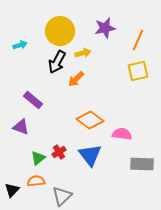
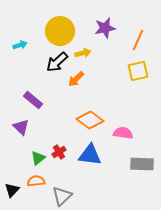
black arrow: rotated 20 degrees clockwise
purple triangle: rotated 24 degrees clockwise
pink semicircle: moved 1 px right, 1 px up
blue triangle: rotated 45 degrees counterclockwise
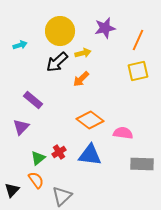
orange arrow: moved 5 px right
purple triangle: rotated 30 degrees clockwise
orange semicircle: moved 1 px up; rotated 60 degrees clockwise
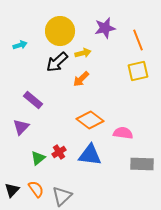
orange line: rotated 45 degrees counterclockwise
orange semicircle: moved 9 px down
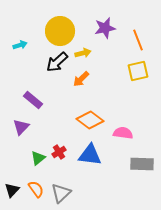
gray triangle: moved 1 px left, 3 px up
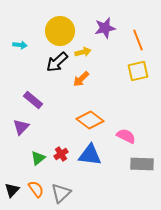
cyan arrow: rotated 24 degrees clockwise
yellow arrow: moved 1 px up
pink semicircle: moved 3 px right, 3 px down; rotated 18 degrees clockwise
red cross: moved 2 px right, 2 px down
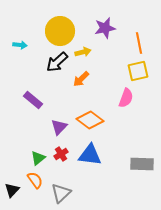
orange line: moved 1 px right, 3 px down; rotated 10 degrees clockwise
purple triangle: moved 38 px right
pink semicircle: moved 38 px up; rotated 84 degrees clockwise
orange semicircle: moved 1 px left, 9 px up
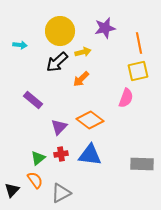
red cross: rotated 24 degrees clockwise
gray triangle: rotated 15 degrees clockwise
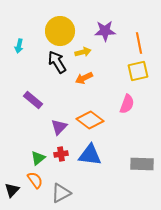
purple star: moved 3 px down; rotated 10 degrees clockwise
cyan arrow: moved 1 px left, 1 px down; rotated 96 degrees clockwise
black arrow: rotated 100 degrees clockwise
orange arrow: moved 3 px right, 1 px up; rotated 18 degrees clockwise
pink semicircle: moved 1 px right, 6 px down
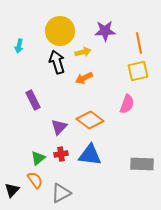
black arrow: rotated 15 degrees clockwise
purple rectangle: rotated 24 degrees clockwise
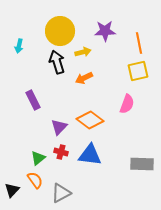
red cross: moved 2 px up; rotated 24 degrees clockwise
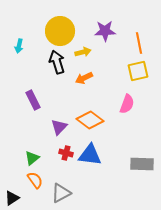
red cross: moved 5 px right, 1 px down
green triangle: moved 6 px left
black triangle: moved 8 px down; rotated 14 degrees clockwise
